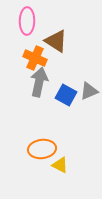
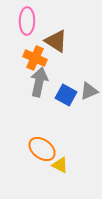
orange ellipse: rotated 44 degrees clockwise
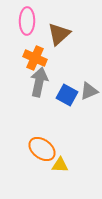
brown triangle: moved 3 px right, 7 px up; rotated 45 degrees clockwise
blue square: moved 1 px right
yellow triangle: rotated 24 degrees counterclockwise
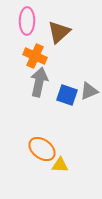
brown triangle: moved 2 px up
orange cross: moved 2 px up
blue square: rotated 10 degrees counterclockwise
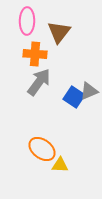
brown triangle: rotated 10 degrees counterclockwise
orange cross: moved 2 px up; rotated 20 degrees counterclockwise
gray arrow: rotated 24 degrees clockwise
blue square: moved 7 px right, 2 px down; rotated 15 degrees clockwise
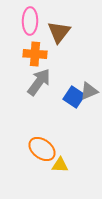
pink ellipse: moved 3 px right
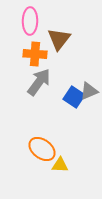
brown triangle: moved 7 px down
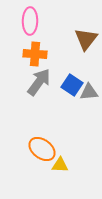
brown triangle: moved 27 px right
gray triangle: moved 1 px down; rotated 18 degrees clockwise
blue square: moved 2 px left, 12 px up
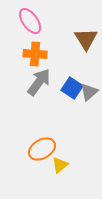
pink ellipse: rotated 36 degrees counterclockwise
brown triangle: rotated 10 degrees counterclockwise
blue square: moved 3 px down
gray triangle: rotated 36 degrees counterclockwise
orange ellipse: rotated 68 degrees counterclockwise
yellow triangle: rotated 42 degrees counterclockwise
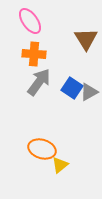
orange cross: moved 1 px left
gray triangle: rotated 12 degrees clockwise
orange ellipse: rotated 48 degrees clockwise
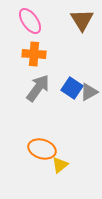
brown triangle: moved 4 px left, 19 px up
gray arrow: moved 1 px left, 6 px down
